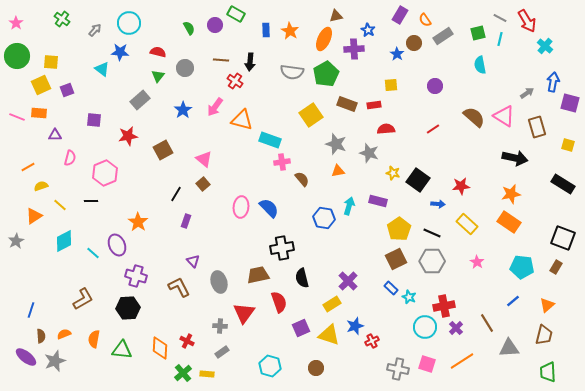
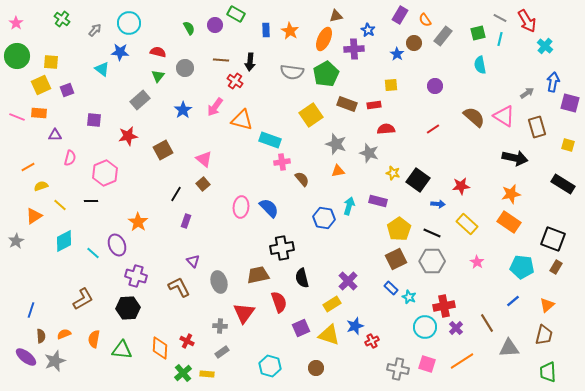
gray rectangle at (443, 36): rotated 18 degrees counterclockwise
black square at (563, 238): moved 10 px left, 1 px down
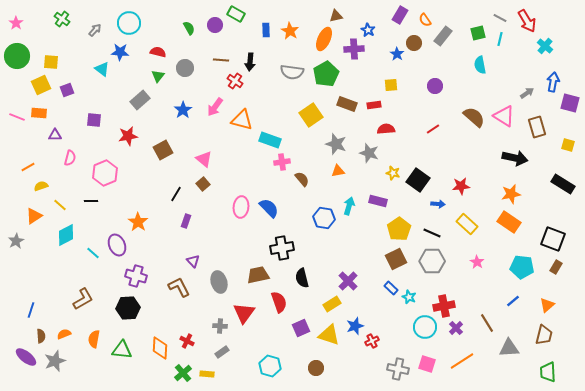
cyan diamond at (64, 241): moved 2 px right, 6 px up
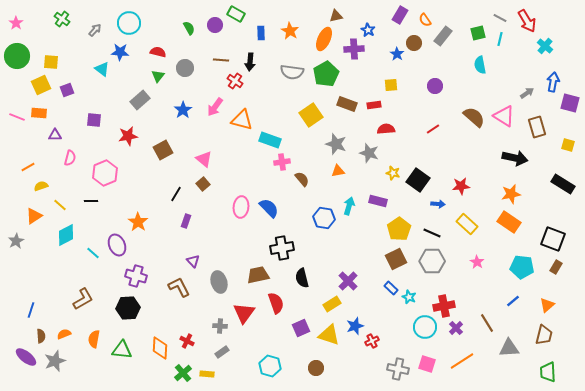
blue rectangle at (266, 30): moved 5 px left, 3 px down
red semicircle at (279, 302): moved 3 px left, 1 px down
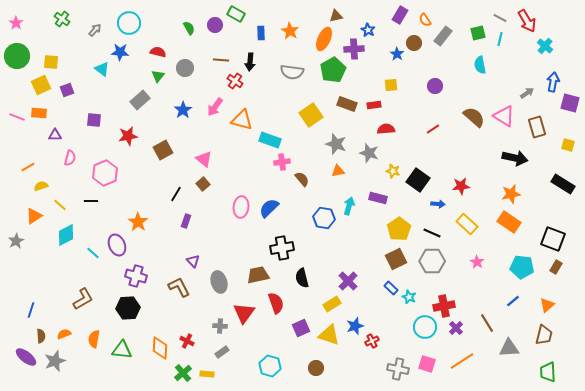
green pentagon at (326, 74): moved 7 px right, 4 px up
yellow star at (393, 173): moved 2 px up
purple rectangle at (378, 201): moved 3 px up
blue semicircle at (269, 208): rotated 90 degrees counterclockwise
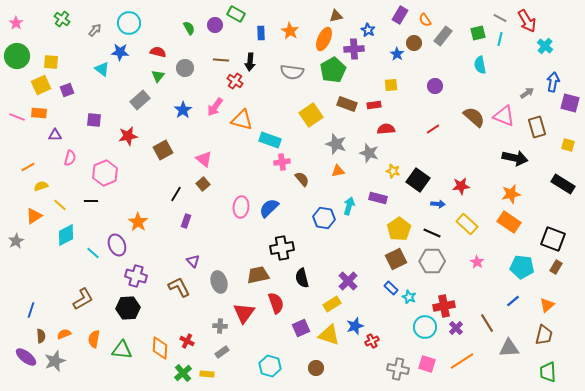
pink triangle at (504, 116): rotated 10 degrees counterclockwise
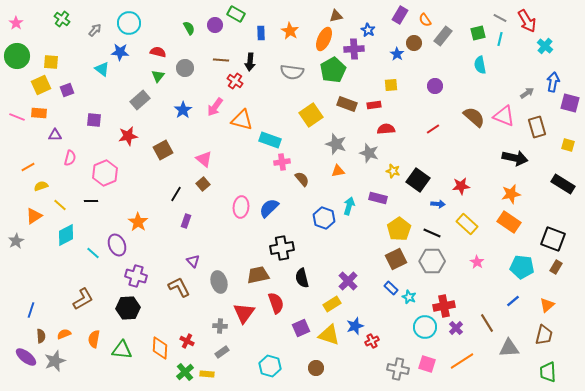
blue hexagon at (324, 218): rotated 10 degrees clockwise
green cross at (183, 373): moved 2 px right, 1 px up
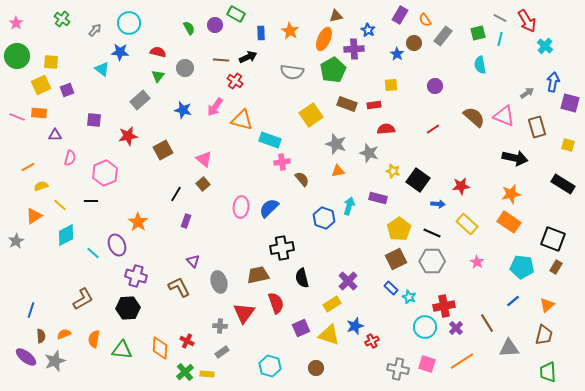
black arrow at (250, 62): moved 2 px left, 5 px up; rotated 120 degrees counterclockwise
blue star at (183, 110): rotated 24 degrees counterclockwise
